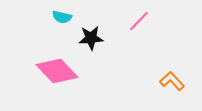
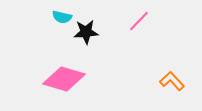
black star: moved 5 px left, 6 px up
pink diamond: moved 7 px right, 8 px down; rotated 30 degrees counterclockwise
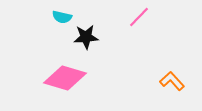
pink line: moved 4 px up
black star: moved 5 px down
pink diamond: moved 1 px right, 1 px up
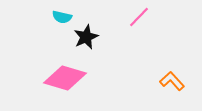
black star: rotated 20 degrees counterclockwise
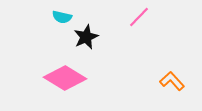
pink diamond: rotated 15 degrees clockwise
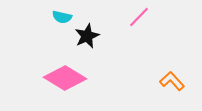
black star: moved 1 px right, 1 px up
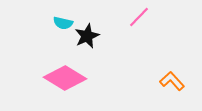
cyan semicircle: moved 1 px right, 6 px down
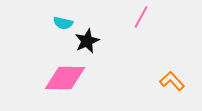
pink line: moved 2 px right; rotated 15 degrees counterclockwise
black star: moved 5 px down
pink diamond: rotated 30 degrees counterclockwise
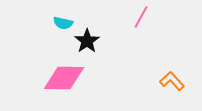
black star: rotated 10 degrees counterclockwise
pink diamond: moved 1 px left
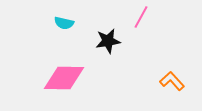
cyan semicircle: moved 1 px right
black star: moved 21 px right; rotated 25 degrees clockwise
